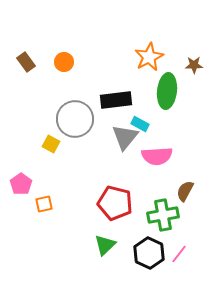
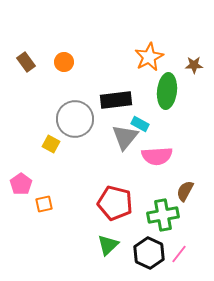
green triangle: moved 3 px right
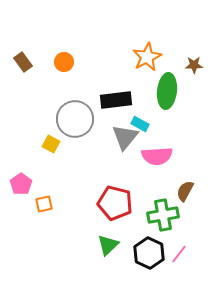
orange star: moved 2 px left
brown rectangle: moved 3 px left
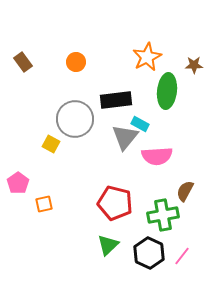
orange circle: moved 12 px right
pink pentagon: moved 3 px left, 1 px up
pink line: moved 3 px right, 2 px down
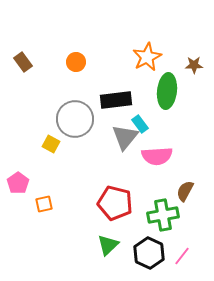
cyan rectangle: rotated 24 degrees clockwise
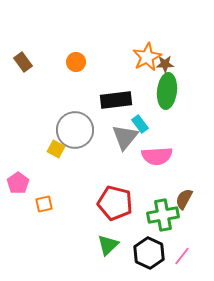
brown star: moved 29 px left, 1 px up
gray circle: moved 11 px down
yellow square: moved 5 px right, 5 px down
brown semicircle: moved 1 px left, 8 px down
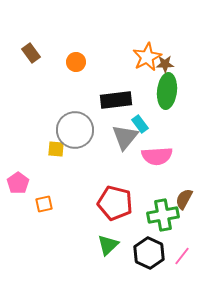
brown rectangle: moved 8 px right, 9 px up
yellow square: rotated 24 degrees counterclockwise
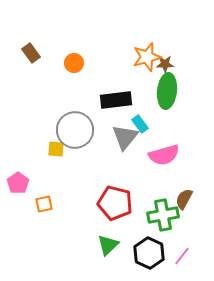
orange star: rotated 12 degrees clockwise
orange circle: moved 2 px left, 1 px down
pink semicircle: moved 7 px right, 1 px up; rotated 12 degrees counterclockwise
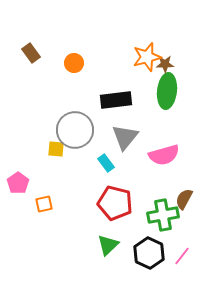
cyan rectangle: moved 34 px left, 39 px down
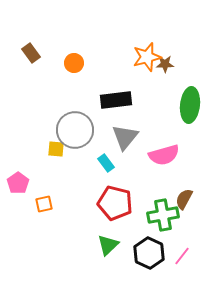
green ellipse: moved 23 px right, 14 px down
